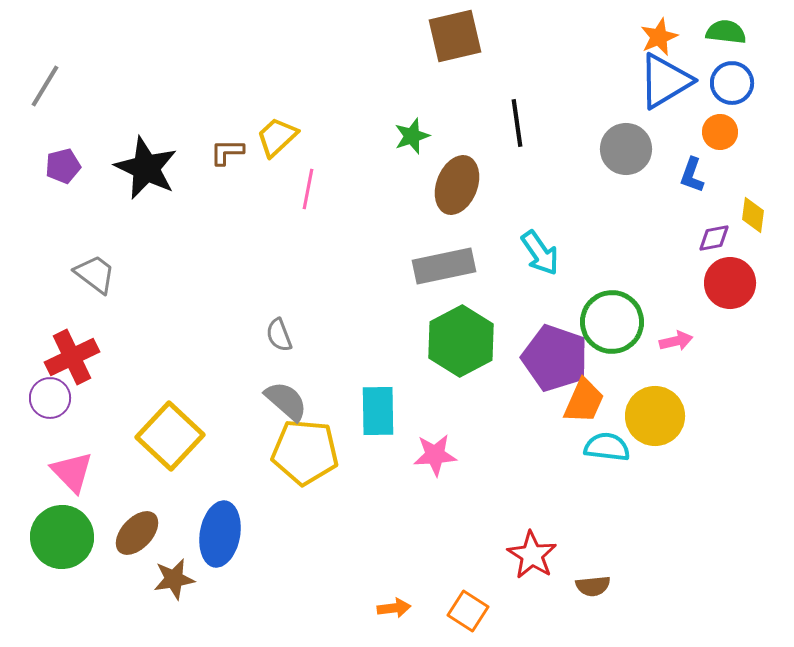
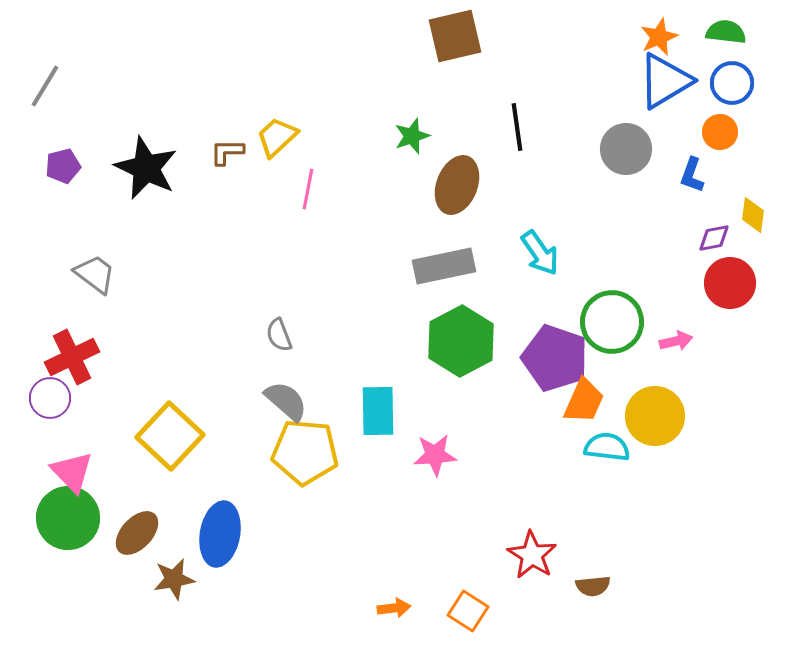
black line at (517, 123): moved 4 px down
green circle at (62, 537): moved 6 px right, 19 px up
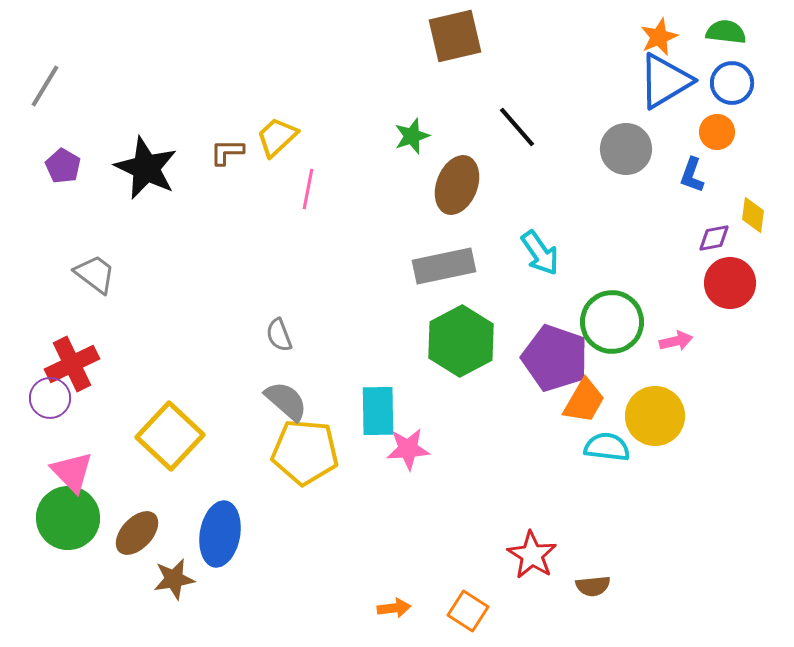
black line at (517, 127): rotated 33 degrees counterclockwise
orange circle at (720, 132): moved 3 px left
purple pentagon at (63, 166): rotated 28 degrees counterclockwise
red cross at (72, 357): moved 7 px down
orange trapezoid at (584, 401): rotated 6 degrees clockwise
pink star at (435, 455): moved 27 px left, 6 px up
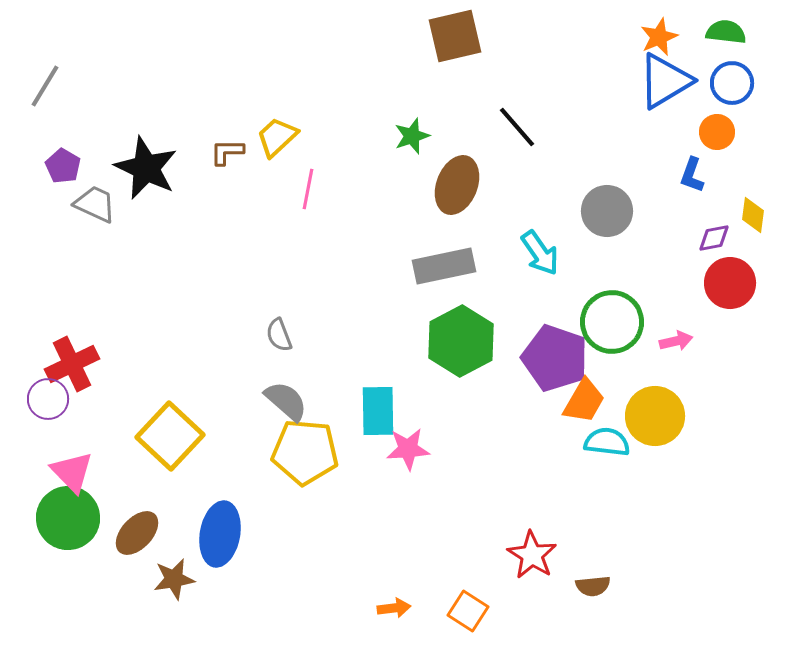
gray circle at (626, 149): moved 19 px left, 62 px down
gray trapezoid at (95, 274): moved 70 px up; rotated 12 degrees counterclockwise
purple circle at (50, 398): moved 2 px left, 1 px down
cyan semicircle at (607, 447): moved 5 px up
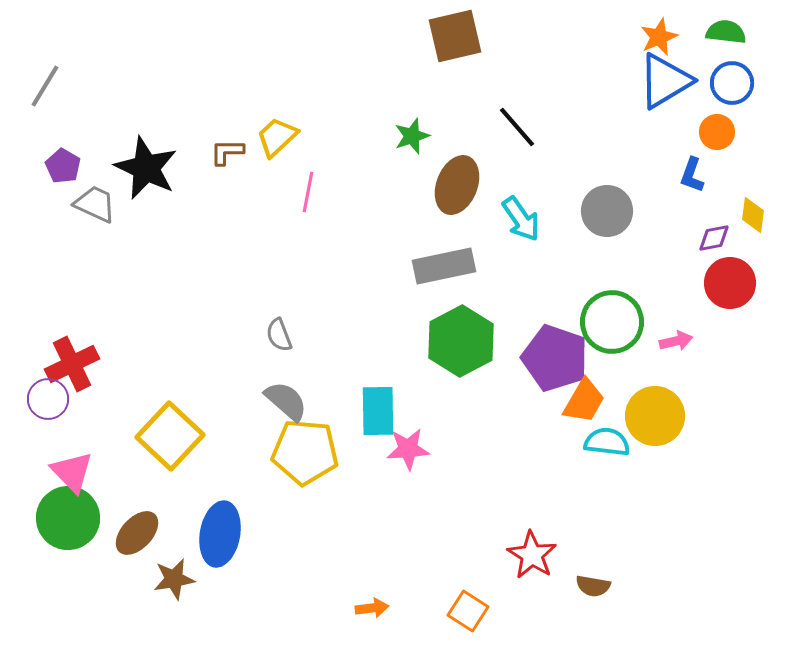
pink line at (308, 189): moved 3 px down
cyan arrow at (540, 253): moved 19 px left, 34 px up
brown semicircle at (593, 586): rotated 16 degrees clockwise
orange arrow at (394, 608): moved 22 px left
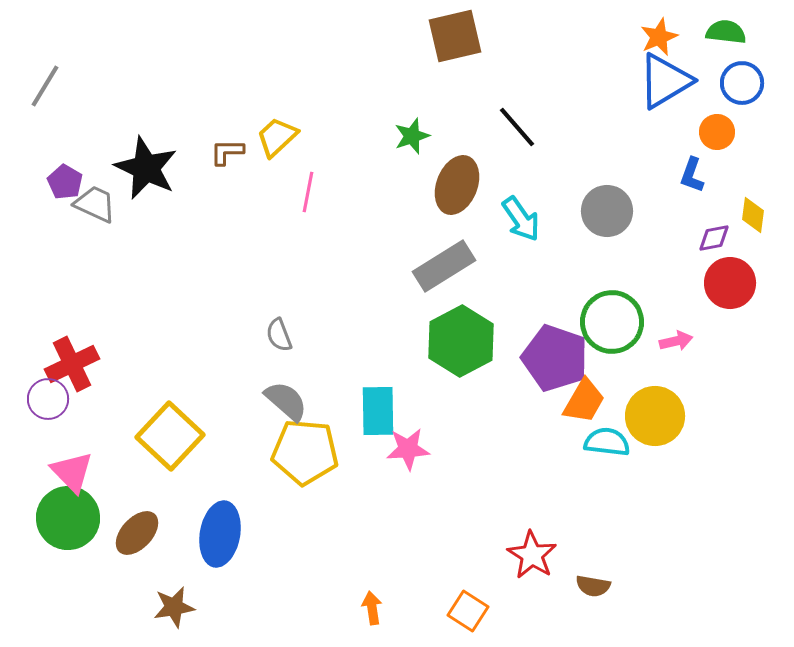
blue circle at (732, 83): moved 10 px right
purple pentagon at (63, 166): moved 2 px right, 16 px down
gray rectangle at (444, 266): rotated 20 degrees counterclockwise
brown star at (174, 579): moved 28 px down
orange arrow at (372, 608): rotated 92 degrees counterclockwise
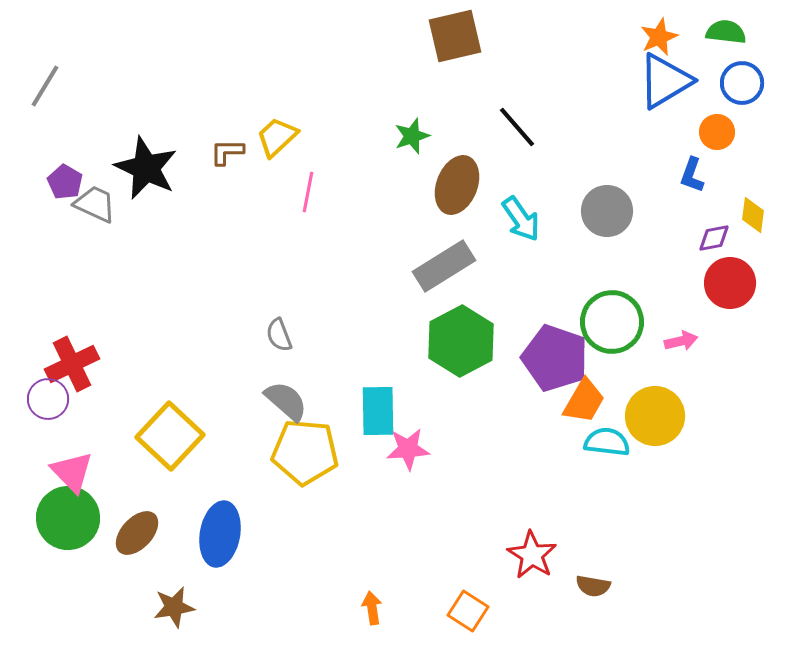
pink arrow at (676, 341): moved 5 px right
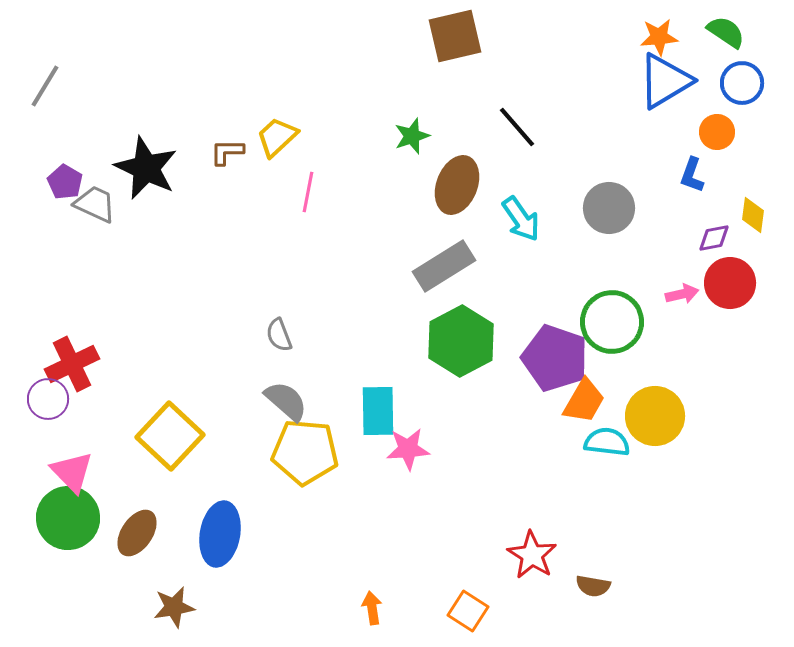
green semicircle at (726, 32): rotated 27 degrees clockwise
orange star at (659, 37): rotated 18 degrees clockwise
gray circle at (607, 211): moved 2 px right, 3 px up
pink arrow at (681, 341): moved 1 px right, 47 px up
brown ellipse at (137, 533): rotated 9 degrees counterclockwise
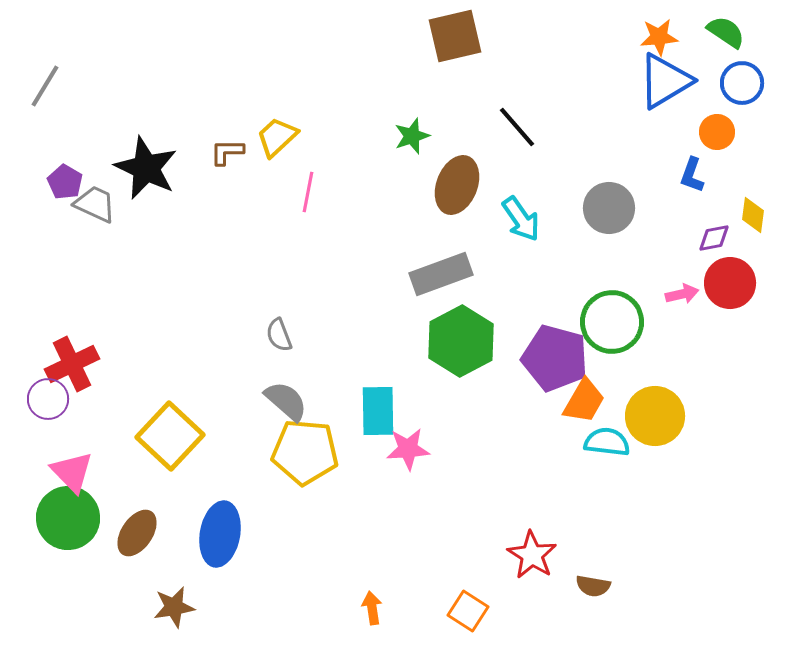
gray rectangle at (444, 266): moved 3 px left, 8 px down; rotated 12 degrees clockwise
purple pentagon at (555, 358): rotated 4 degrees counterclockwise
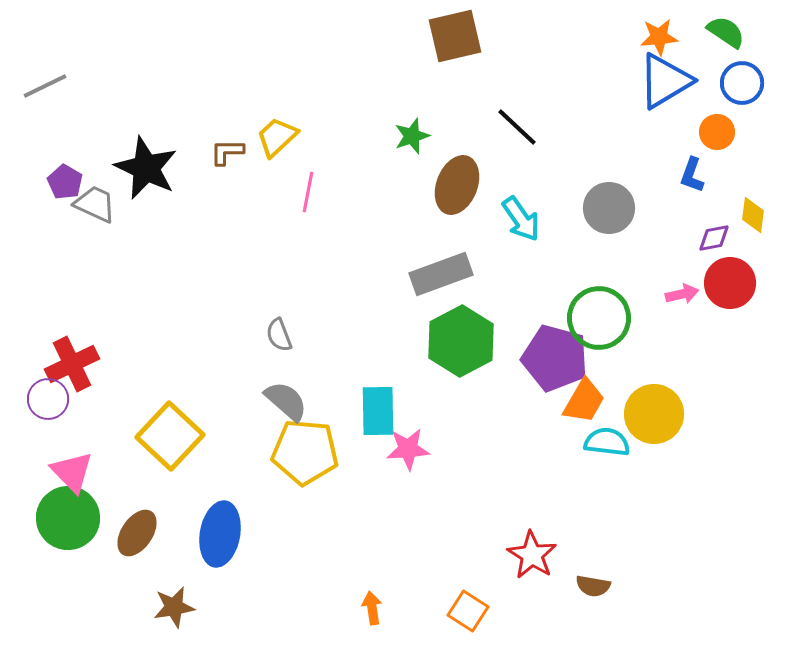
gray line at (45, 86): rotated 33 degrees clockwise
black line at (517, 127): rotated 6 degrees counterclockwise
green circle at (612, 322): moved 13 px left, 4 px up
yellow circle at (655, 416): moved 1 px left, 2 px up
